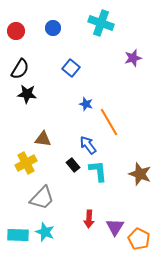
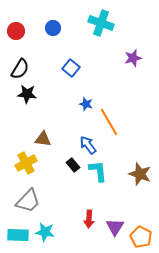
gray trapezoid: moved 14 px left, 3 px down
cyan star: rotated 12 degrees counterclockwise
orange pentagon: moved 2 px right, 2 px up
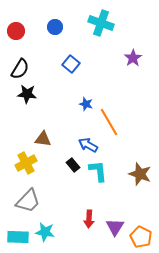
blue circle: moved 2 px right, 1 px up
purple star: rotated 18 degrees counterclockwise
blue square: moved 4 px up
blue arrow: rotated 24 degrees counterclockwise
cyan rectangle: moved 2 px down
